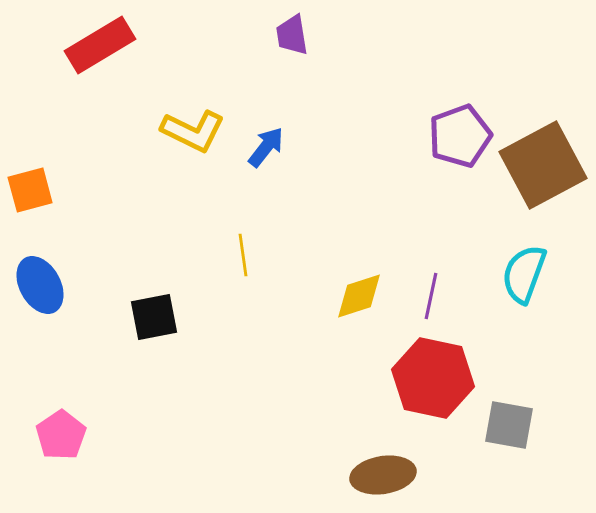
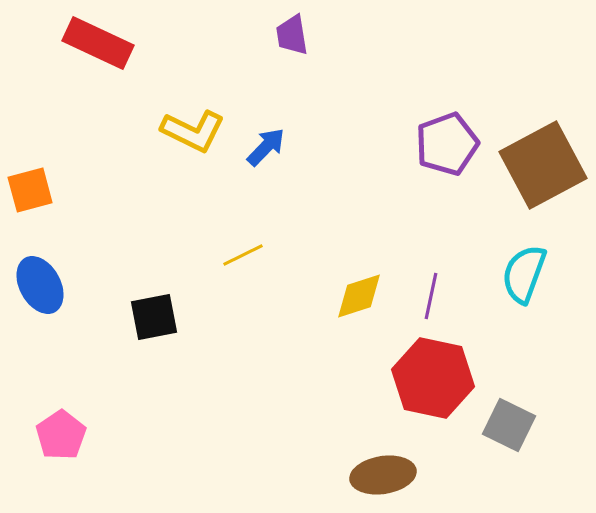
red rectangle: moved 2 px left, 2 px up; rotated 56 degrees clockwise
purple pentagon: moved 13 px left, 8 px down
blue arrow: rotated 6 degrees clockwise
yellow line: rotated 72 degrees clockwise
gray square: rotated 16 degrees clockwise
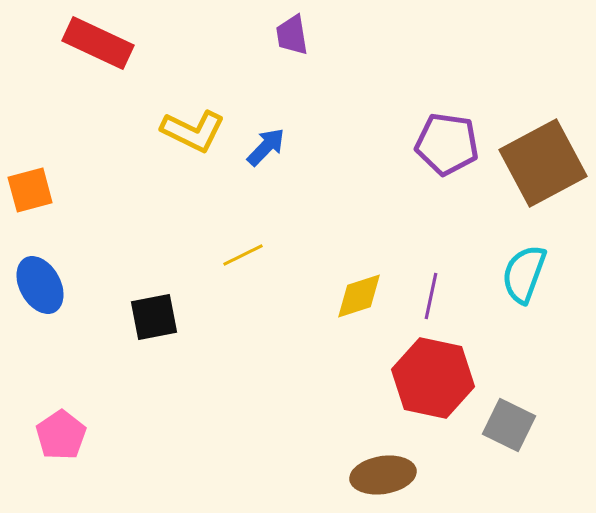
purple pentagon: rotated 28 degrees clockwise
brown square: moved 2 px up
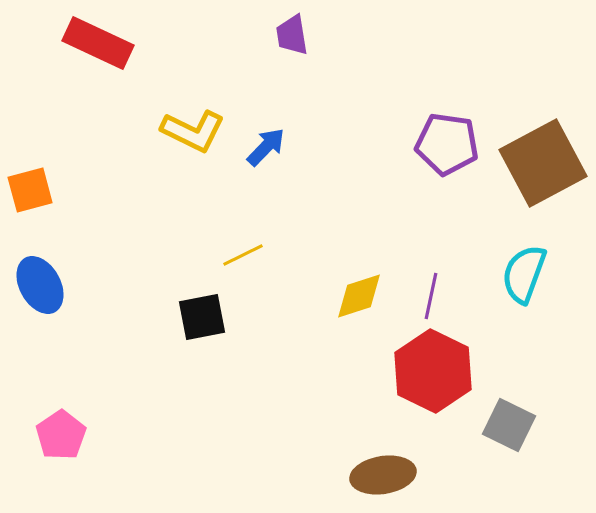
black square: moved 48 px right
red hexagon: moved 7 px up; rotated 14 degrees clockwise
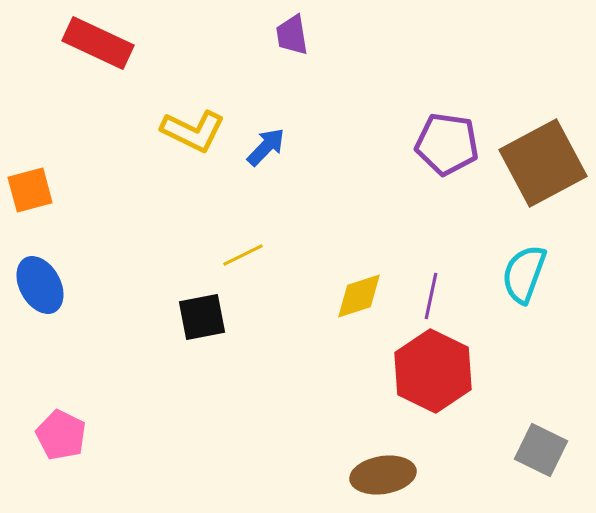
gray square: moved 32 px right, 25 px down
pink pentagon: rotated 12 degrees counterclockwise
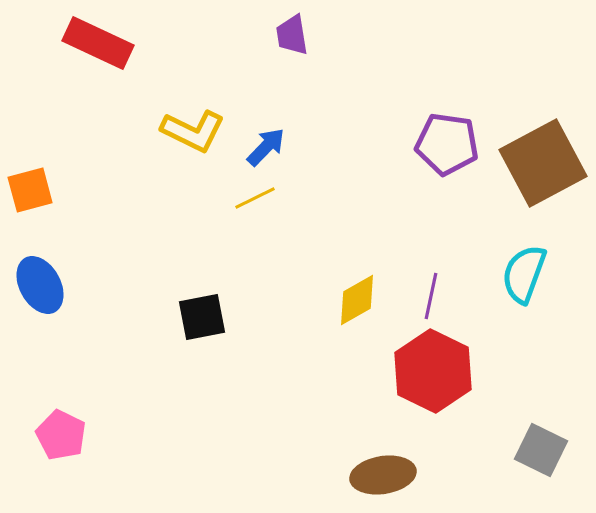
yellow line: moved 12 px right, 57 px up
yellow diamond: moved 2 px left, 4 px down; rotated 12 degrees counterclockwise
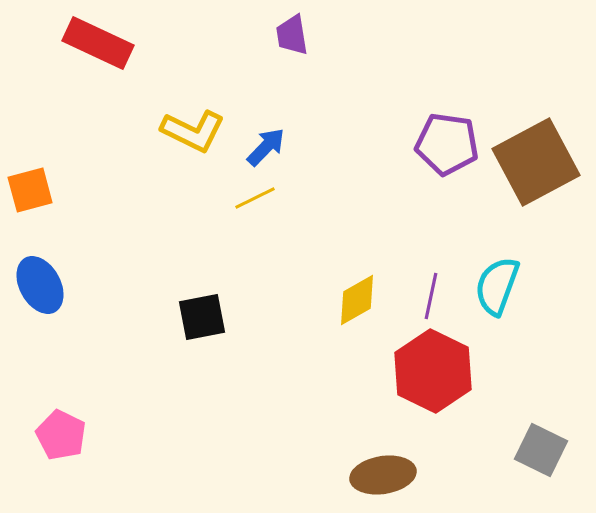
brown square: moved 7 px left, 1 px up
cyan semicircle: moved 27 px left, 12 px down
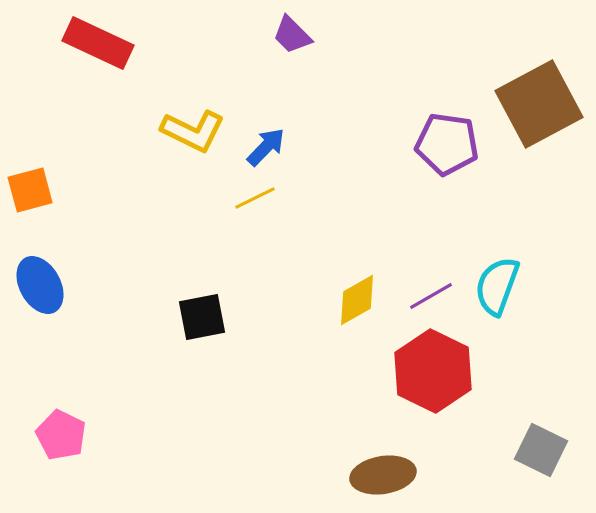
purple trapezoid: rotated 36 degrees counterclockwise
brown square: moved 3 px right, 58 px up
purple line: rotated 48 degrees clockwise
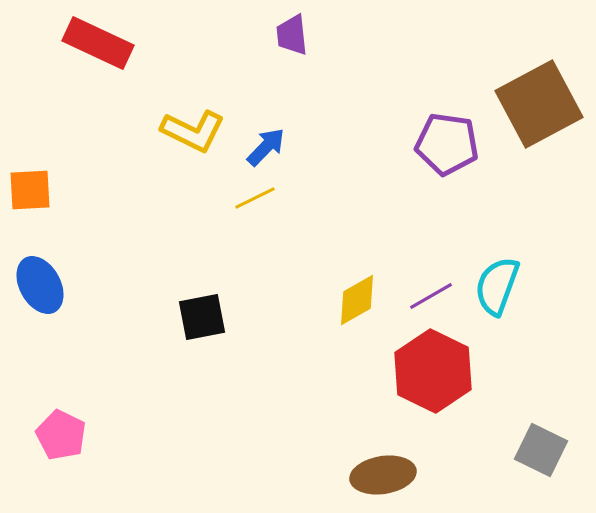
purple trapezoid: rotated 39 degrees clockwise
orange square: rotated 12 degrees clockwise
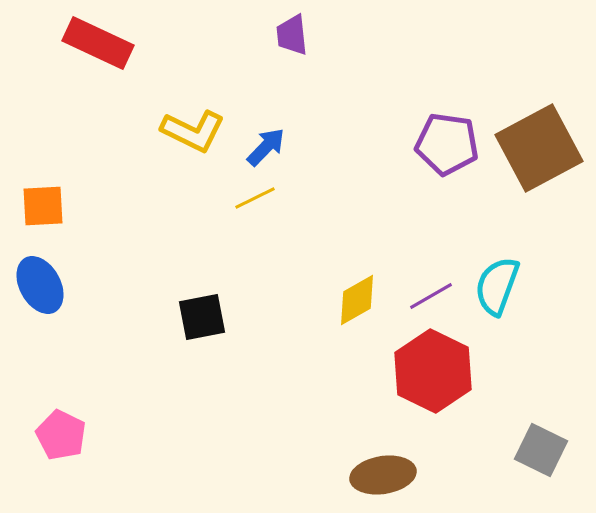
brown square: moved 44 px down
orange square: moved 13 px right, 16 px down
